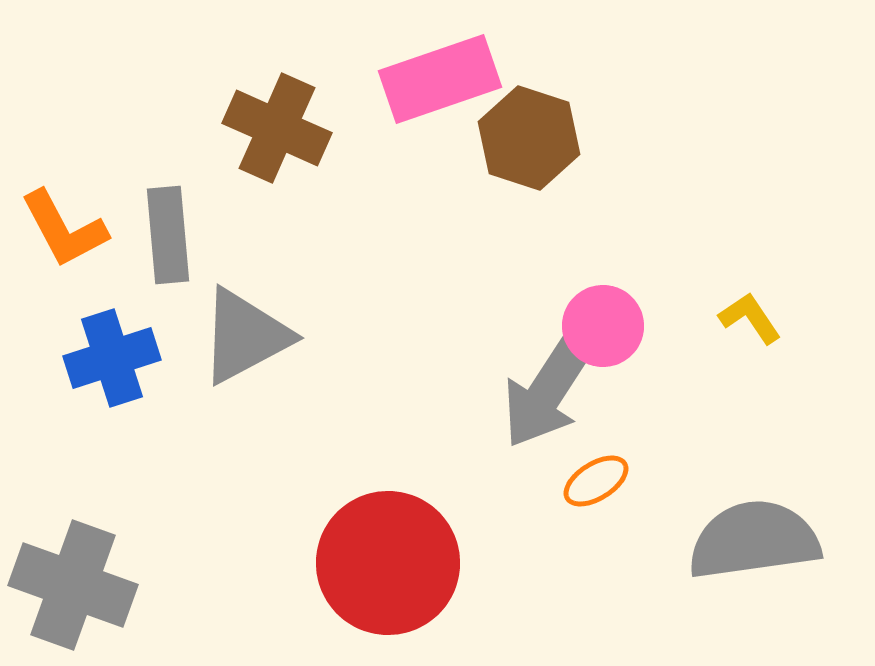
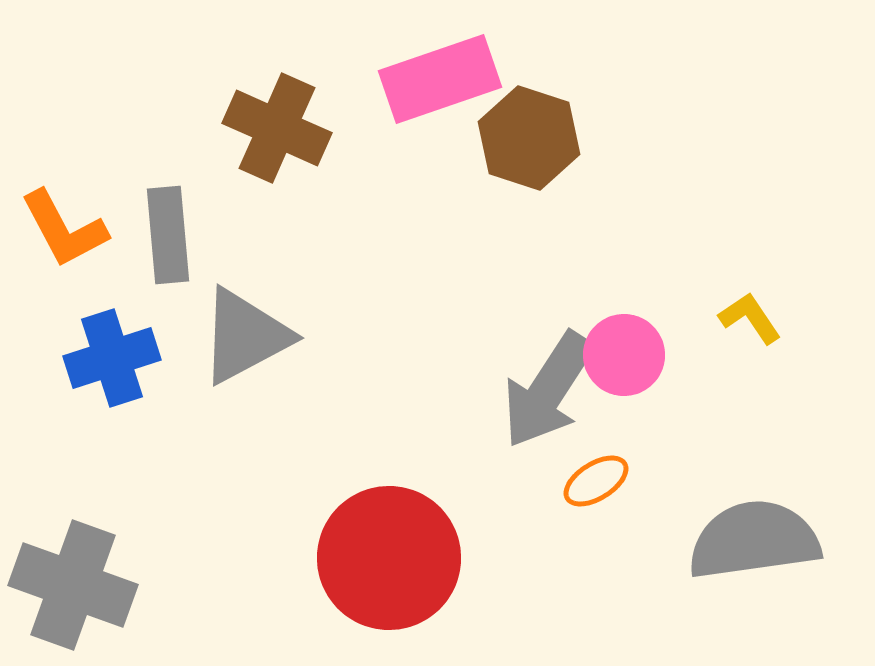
pink circle: moved 21 px right, 29 px down
red circle: moved 1 px right, 5 px up
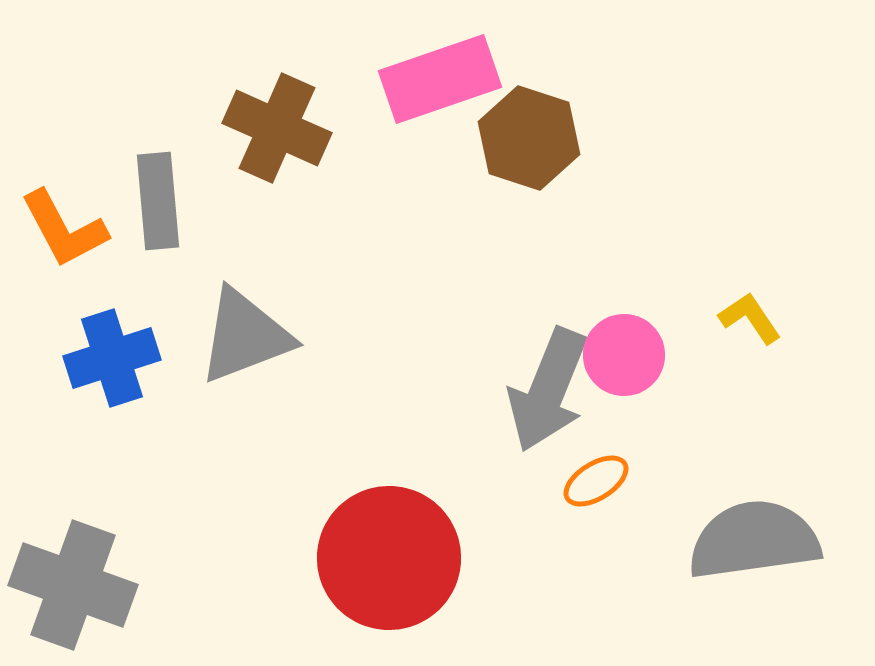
gray rectangle: moved 10 px left, 34 px up
gray triangle: rotated 7 degrees clockwise
gray arrow: rotated 11 degrees counterclockwise
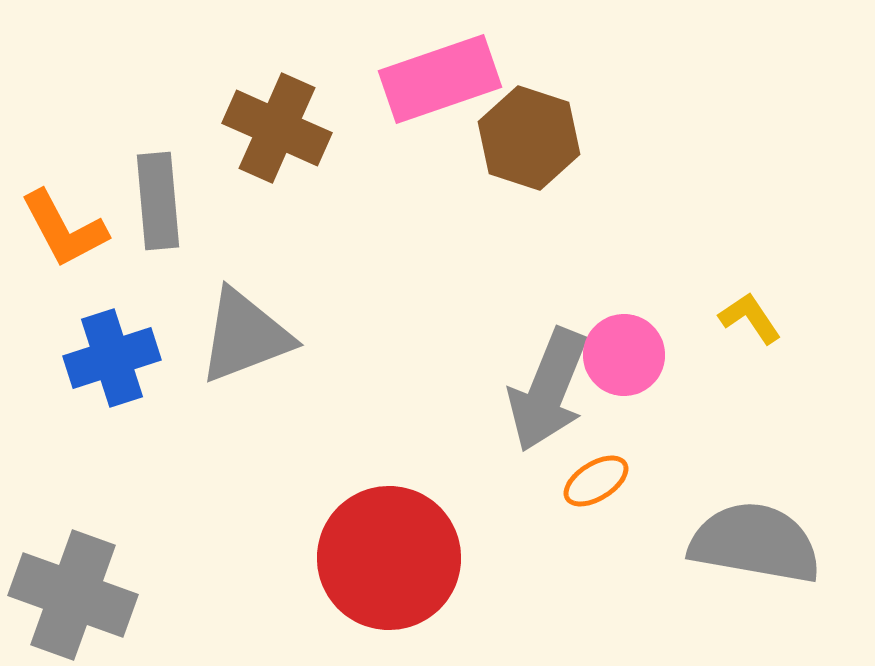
gray semicircle: moved 1 px right, 3 px down; rotated 18 degrees clockwise
gray cross: moved 10 px down
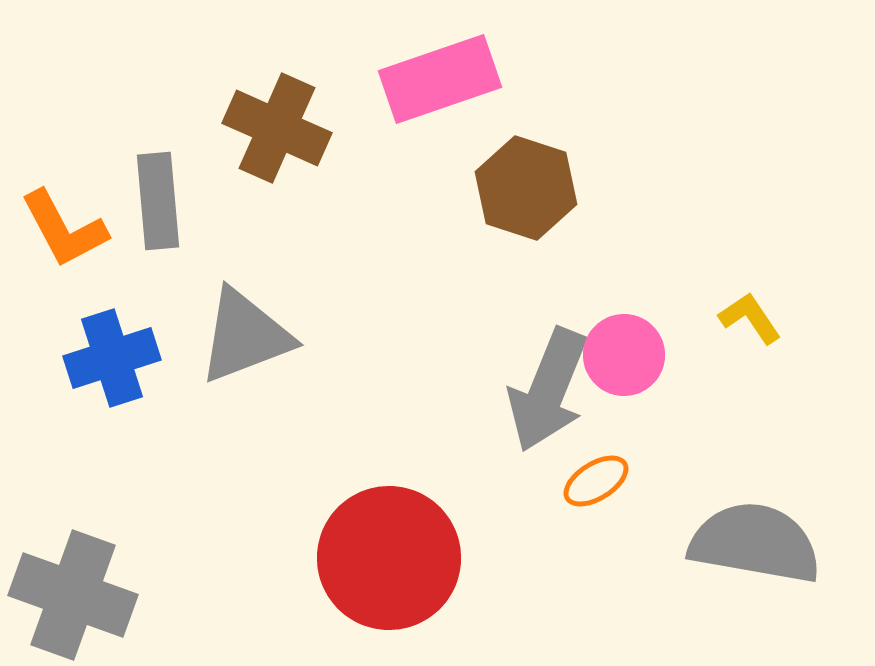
brown hexagon: moved 3 px left, 50 px down
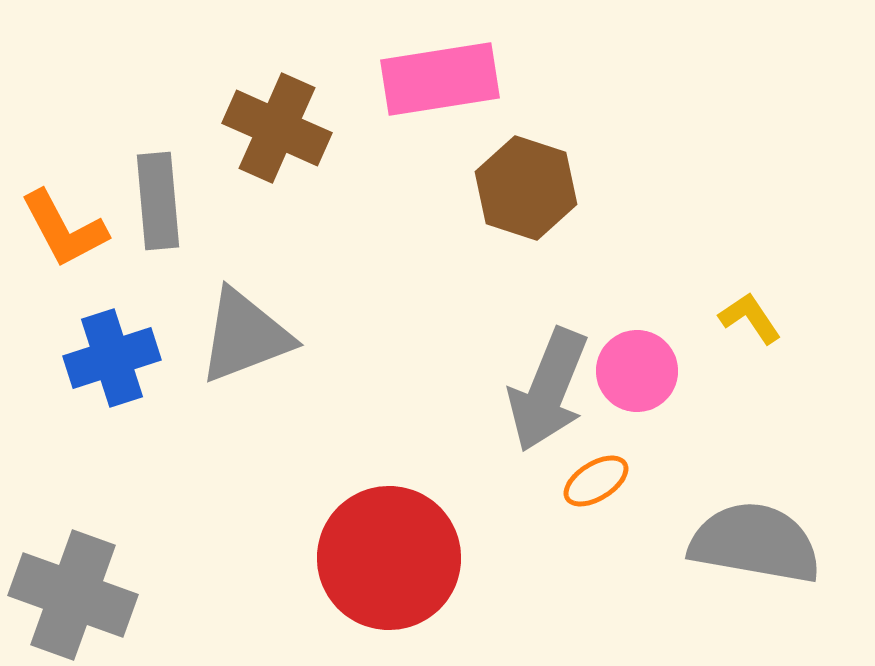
pink rectangle: rotated 10 degrees clockwise
pink circle: moved 13 px right, 16 px down
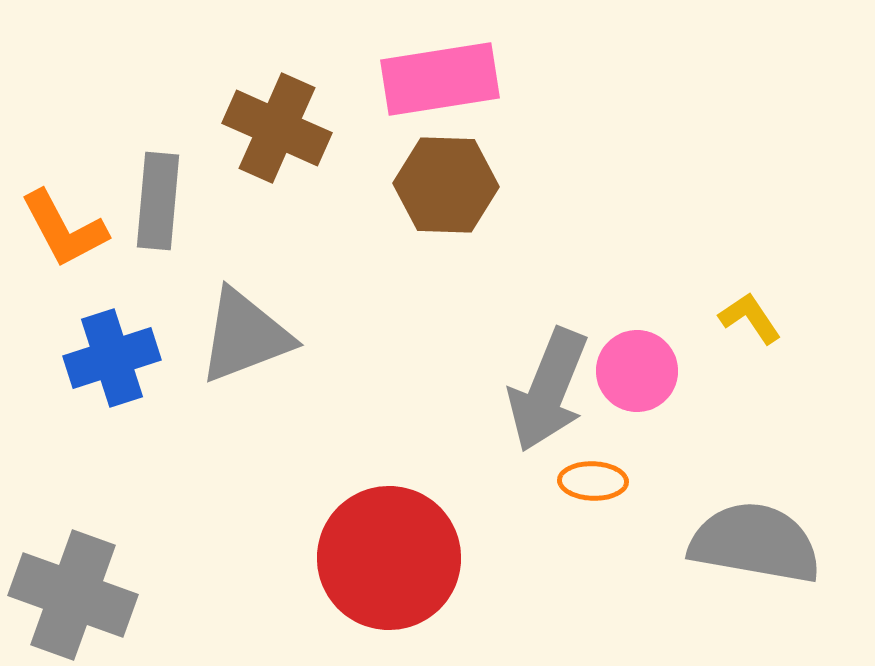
brown hexagon: moved 80 px left, 3 px up; rotated 16 degrees counterclockwise
gray rectangle: rotated 10 degrees clockwise
orange ellipse: moved 3 px left; rotated 34 degrees clockwise
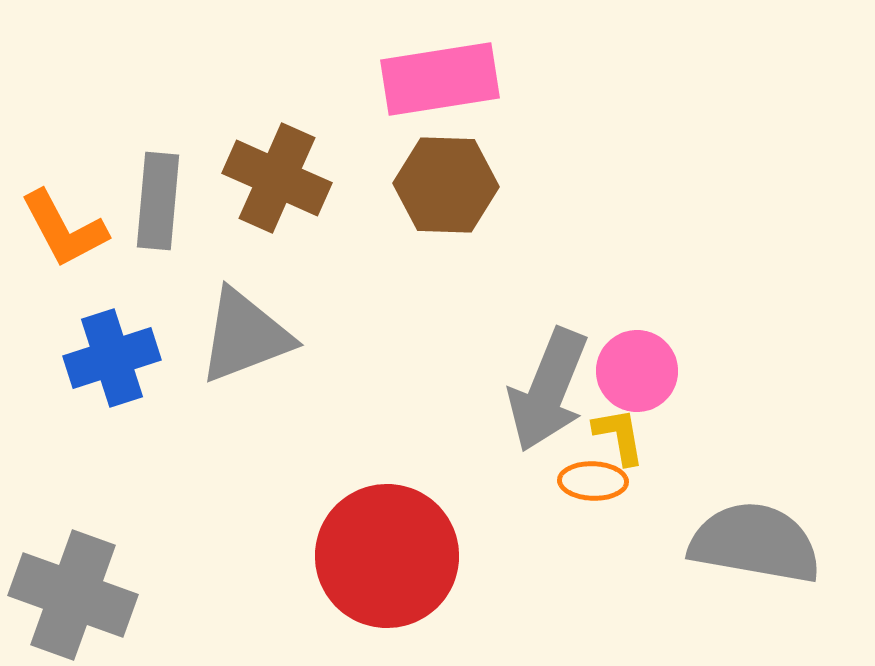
brown cross: moved 50 px down
yellow L-shape: moved 131 px left, 118 px down; rotated 24 degrees clockwise
red circle: moved 2 px left, 2 px up
